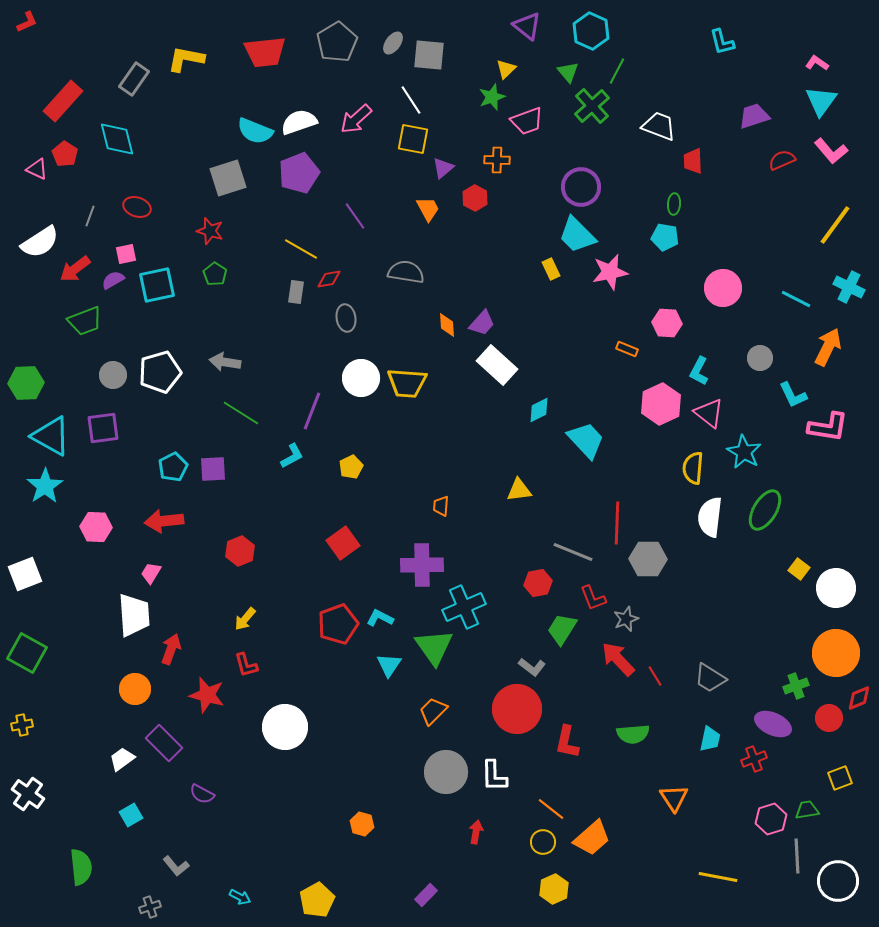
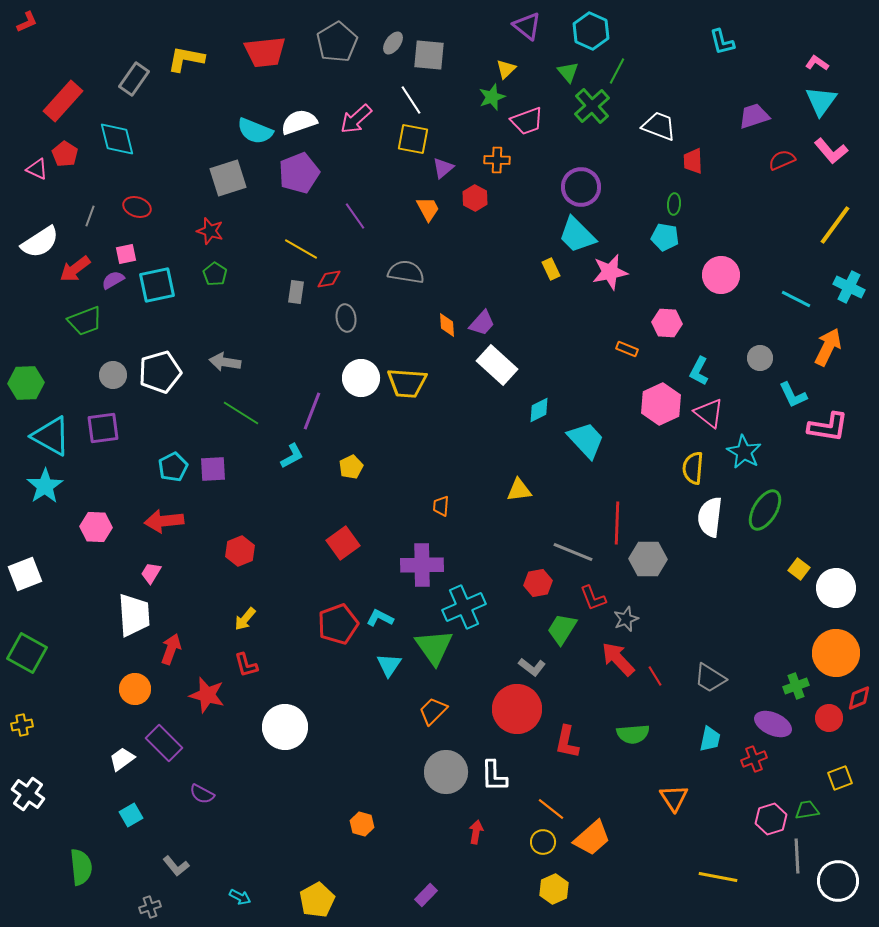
pink circle at (723, 288): moved 2 px left, 13 px up
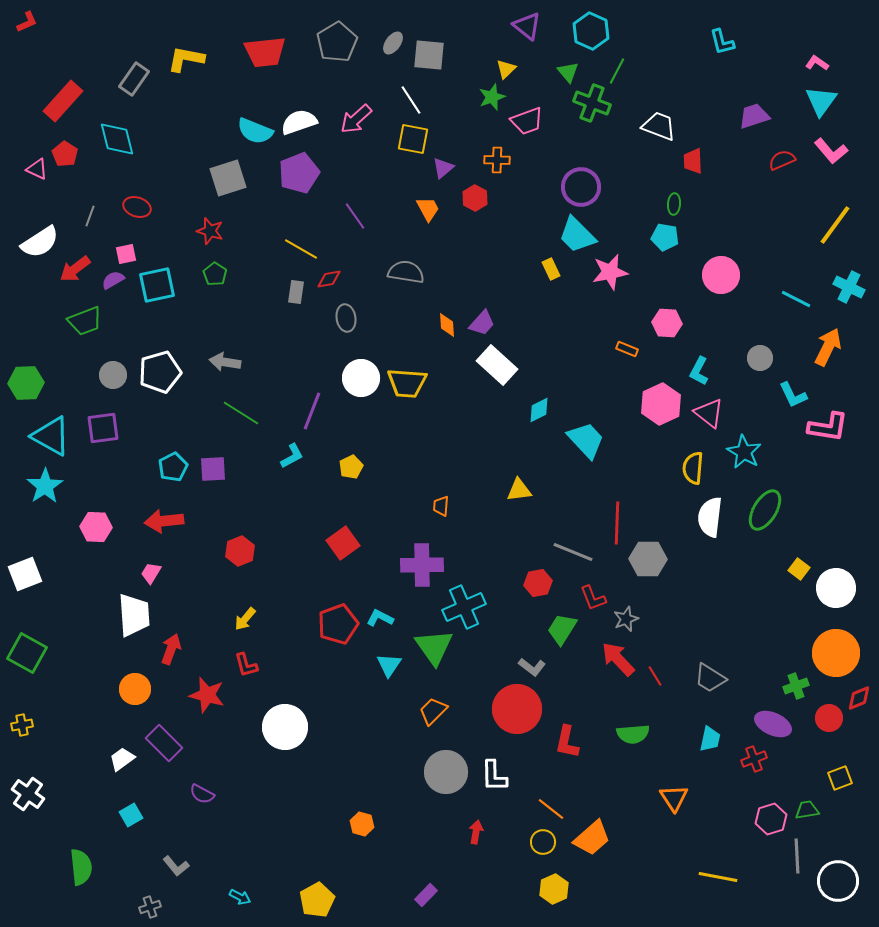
green cross at (592, 106): moved 3 px up; rotated 27 degrees counterclockwise
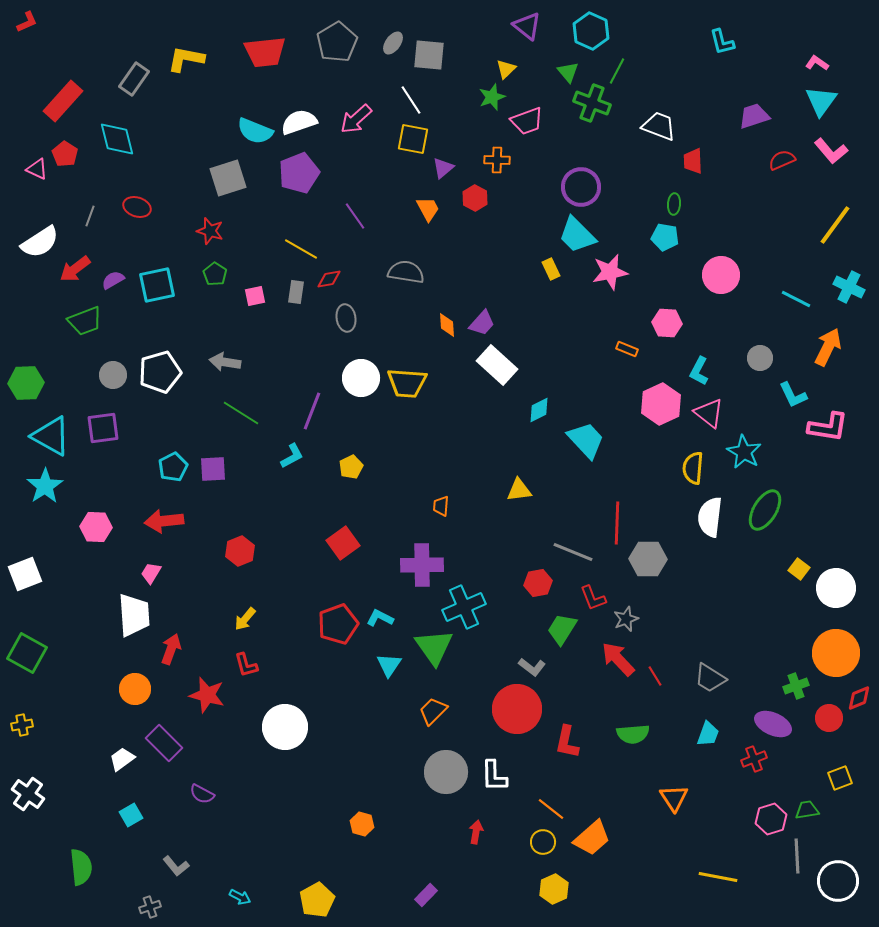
pink square at (126, 254): moved 129 px right, 42 px down
cyan trapezoid at (710, 739): moved 2 px left, 5 px up; rotated 8 degrees clockwise
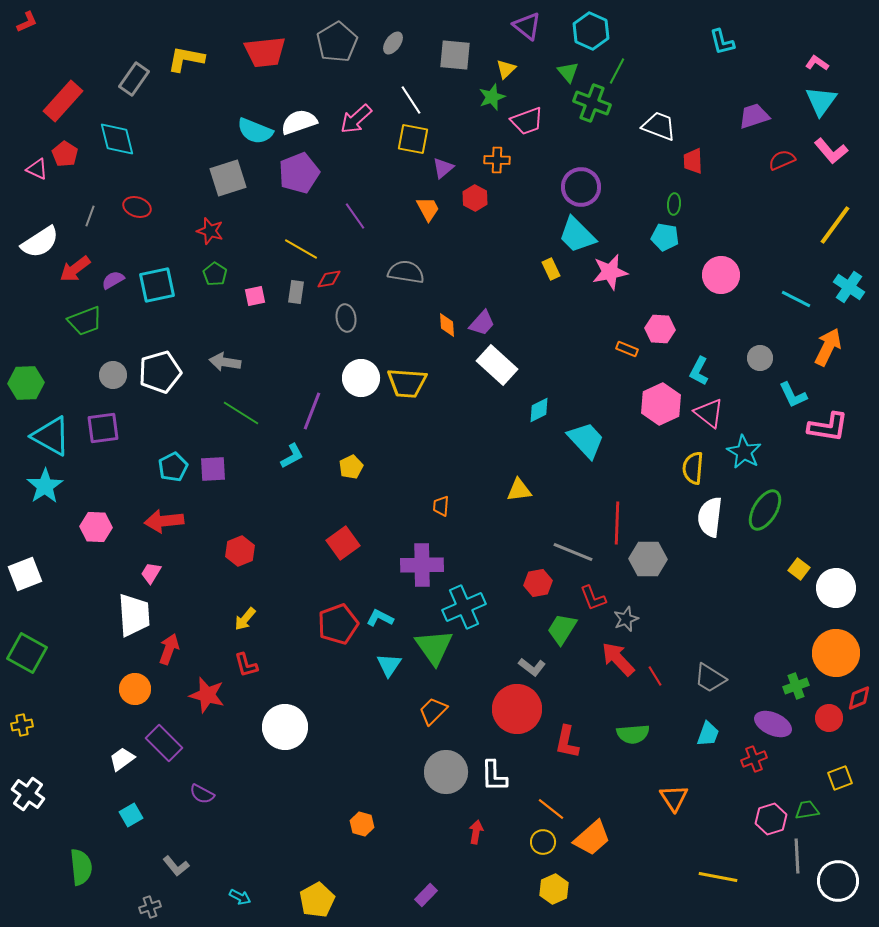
gray square at (429, 55): moved 26 px right
cyan cross at (849, 287): rotated 8 degrees clockwise
pink hexagon at (667, 323): moved 7 px left, 6 px down
red arrow at (171, 649): moved 2 px left
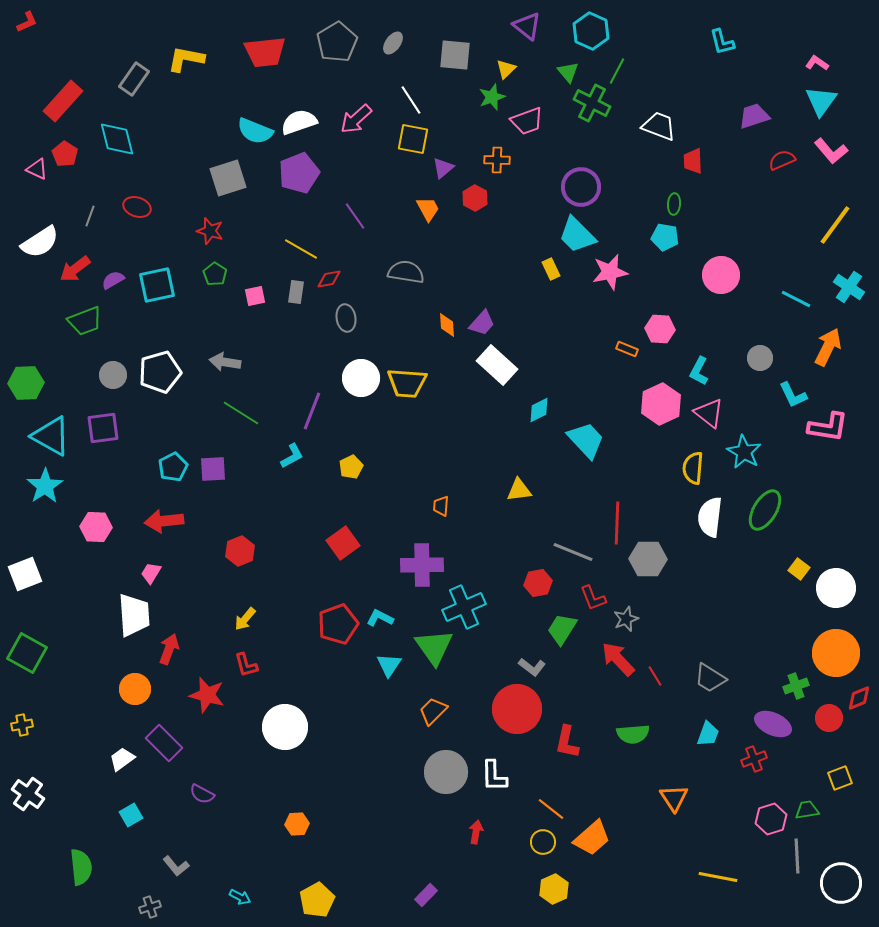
green cross at (592, 103): rotated 6 degrees clockwise
orange hexagon at (362, 824): moved 65 px left; rotated 20 degrees counterclockwise
white circle at (838, 881): moved 3 px right, 2 px down
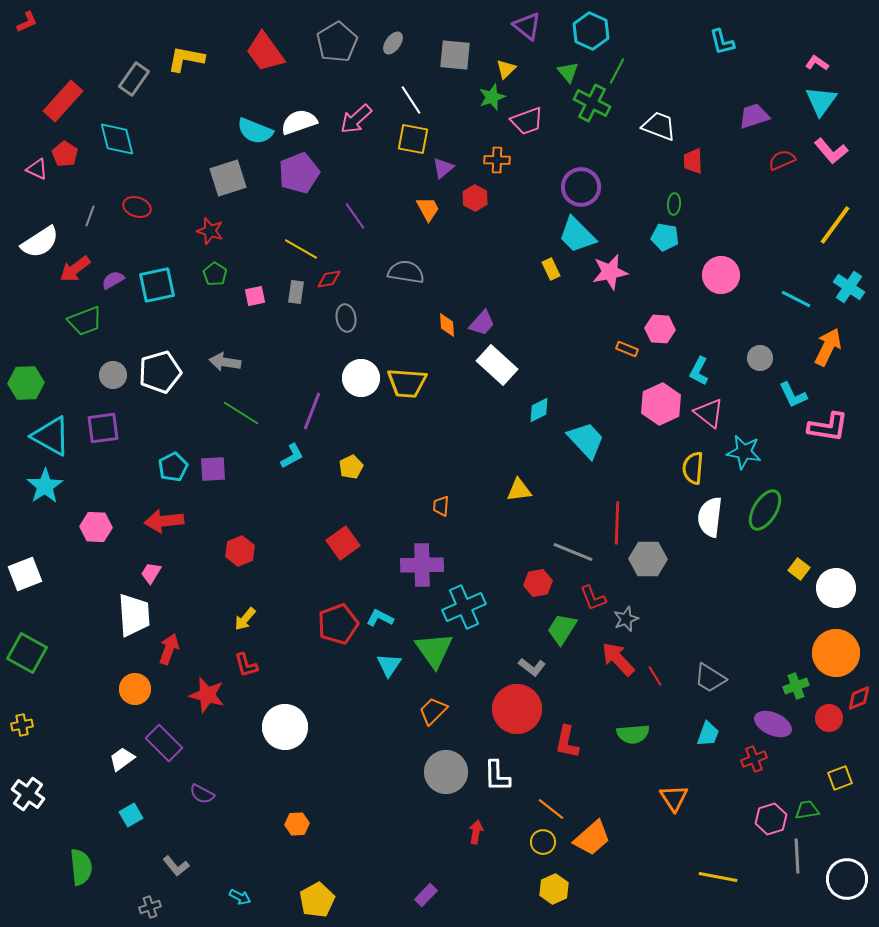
red trapezoid at (265, 52): rotated 60 degrees clockwise
cyan star at (744, 452): rotated 20 degrees counterclockwise
green triangle at (434, 647): moved 3 px down
white L-shape at (494, 776): moved 3 px right
white circle at (841, 883): moved 6 px right, 4 px up
